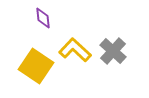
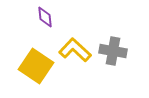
purple diamond: moved 2 px right, 1 px up
gray cross: rotated 32 degrees counterclockwise
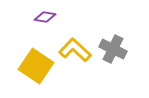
purple diamond: rotated 75 degrees counterclockwise
gray cross: moved 2 px up; rotated 16 degrees clockwise
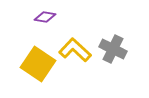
yellow square: moved 2 px right, 2 px up
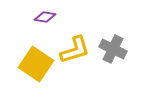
yellow L-shape: rotated 120 degrees clockwise
yellow square: moved 2 px left
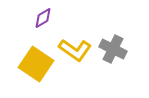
purple diamond: moved 2 px left, 1 px down; rotated 40 degrees counterclockwise
yellow L-shape: rotated 52 degrees clockwise
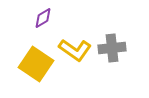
gray cross: moved 1 px left, 1 px up; rotated 32 degrees counterclockwise
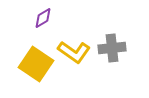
yellow L-shape: moved 1 px left, 2 px down
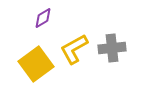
yellow L-shape: moved 3 px up; rotated 116 degrees clockwise
yellow square: rotated 20 degrees clockwise
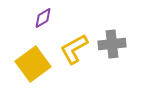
gray cross: moved 4 px up
yellow square: moved 3 px left
